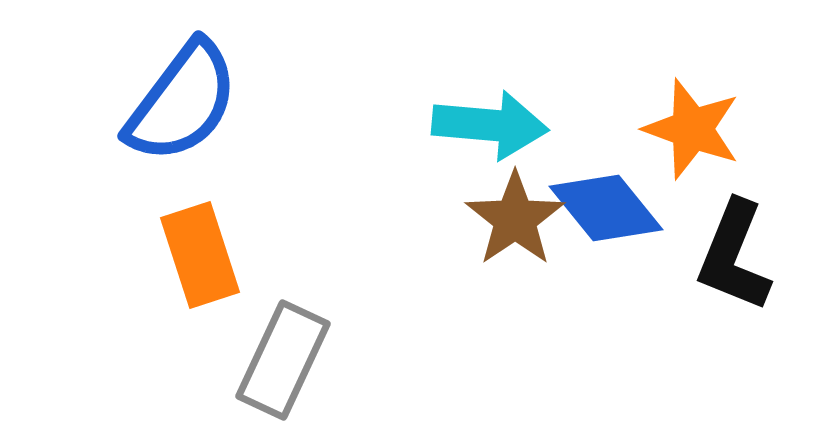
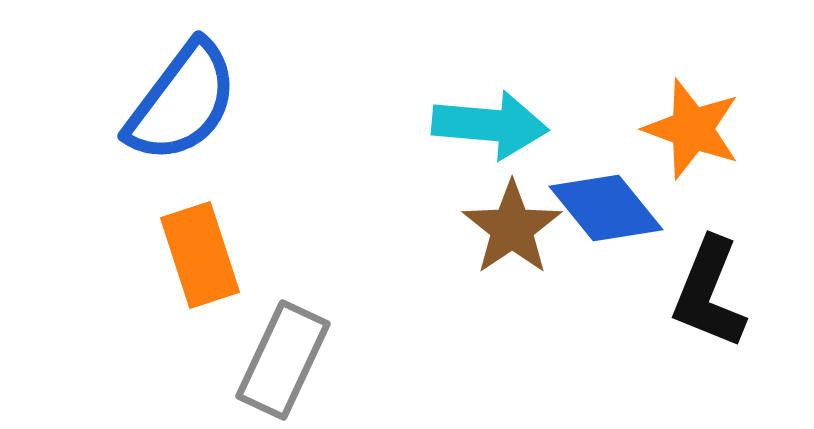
brown star: moved 3 px left, 9 px down
black L-shape: moved 25 px left, 37 px down
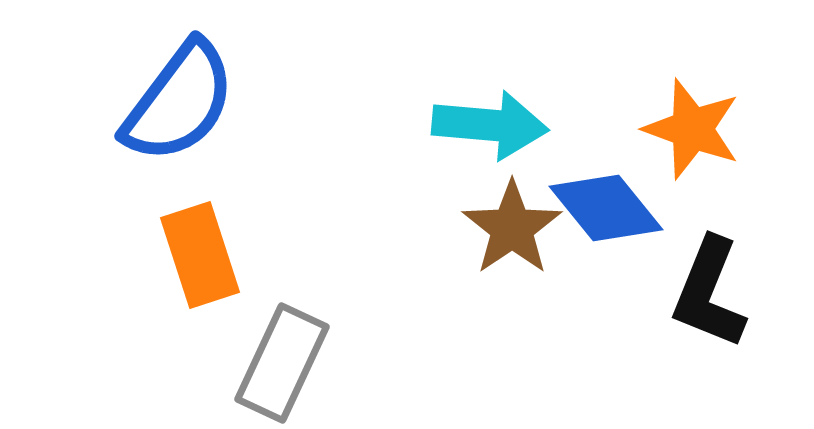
blue semicircle: moved 3 px left
gray rectangle: moved 1 px left, 3 px down
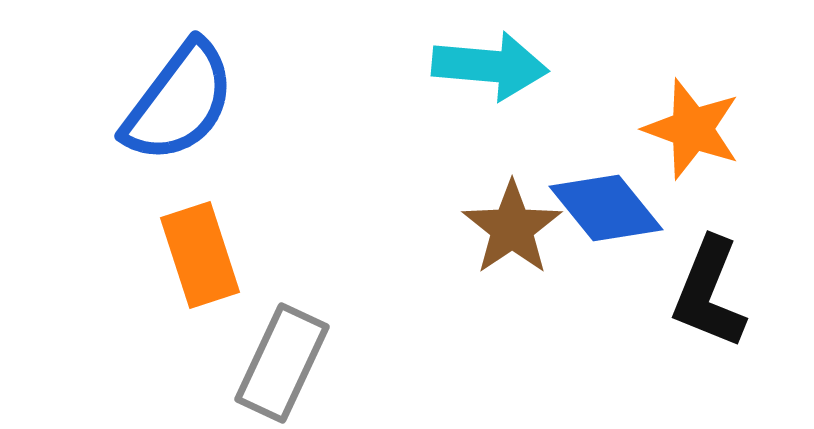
cyan arrow: moved 59 px up
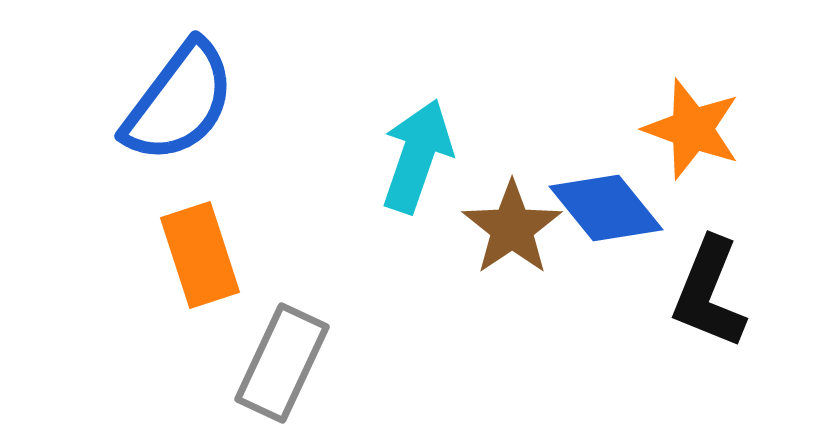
cyan arrow: moved 73 px left, 90 px down; rotated 76 degrees counterclockwise
